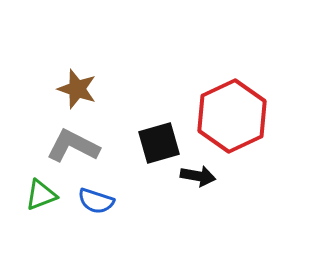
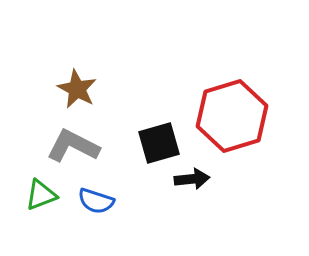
brown star: rotated 9 degrees clockwise
red hexagon: rotated 8 degrees clockwise
black arrow: moved 6 px left, 3 px down; rotated 16 degrees counterclockwise
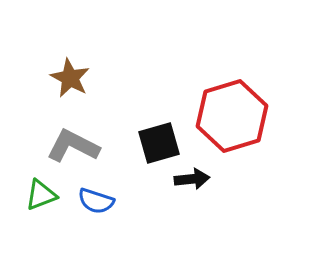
brown star: moved 7 px left, 11 px up
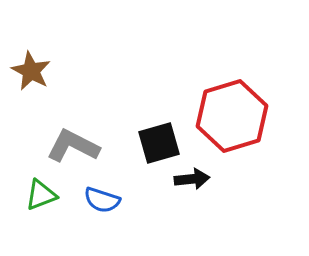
brown star: moved 39 px left, 7 px up
blue semicircle: moved 6 px right, 1 px up
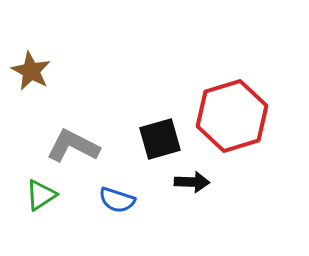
black square: moved 1 px right, 4 px up
black arrow: moved 3 px down; rotated 8 degrees clockwise
green triangle: rotated 12 degrees counterclockwise
blue semicircle: moved 15 px right
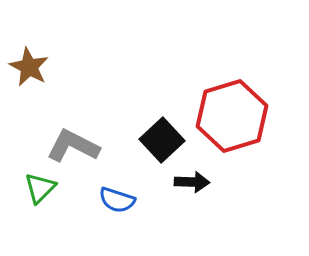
brown star: moved 2 px left, 4 px up
black square: moved 2 px right, 1 px down; rotated 27 degrees counterclockwise
green triangle: moved 1 px left, 7 px up; rotated 12 degrees counterclockwise
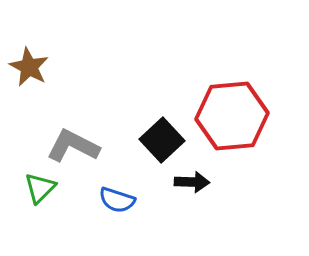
red hexagon: rotated 12 degrees clockwise
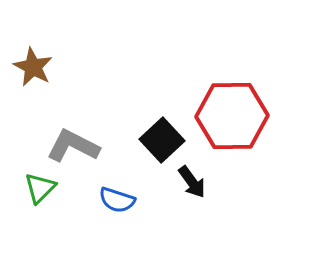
brown star: moved 4 px right
red hexagon: rotated 4 degrees clockwise
black arrow: rotated 52 degrees clockwise
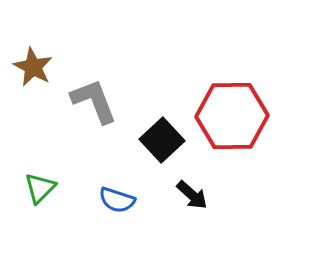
gray L-shape: moved 21 px right, 45 px up; rotated 42 degrees clockwise
black arrow: moved 13 px down; rotated 12 degrees counterclockwise
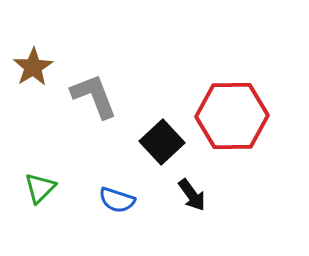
brown star: rotated 12 degrees clockwise
gray L-shape: moved 5 px up
black square: moved 2 px down
black arrow: rotated 12 degrees clockwise
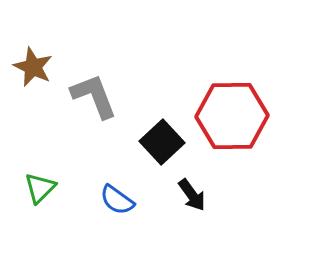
brown star: rotated 15 degrees counterclockwise
blue semicircle: rotated 18 degrees clockwise
